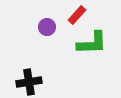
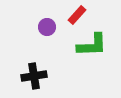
green L-shape: moved 2 px down
black cross: moved 5 px right, 6 px up
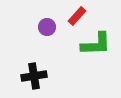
red rectangle: moved 1 px down
green L-shape: moved 4 px right, 1 px up
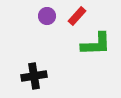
purple circle: moved 11 px up
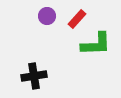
red rectangle: moved 3 px down
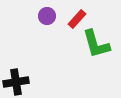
green L-shape: rotated 76 degrees clockwise
black cross: moved 18 px left, 6 px down
